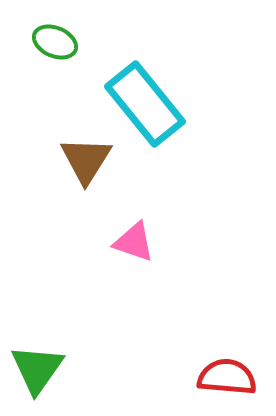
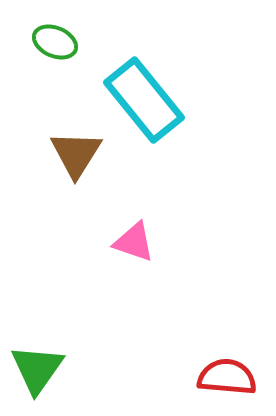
cyan rectangle: moved 1 px left, 4 px up
brown triangle: moved 10 px left, 6 px up
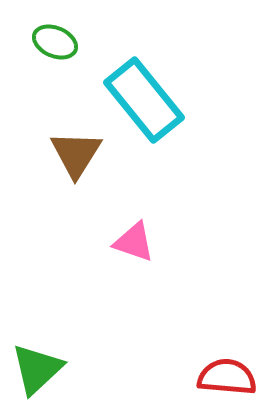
green triangle: rotated 12 degrees clockwise
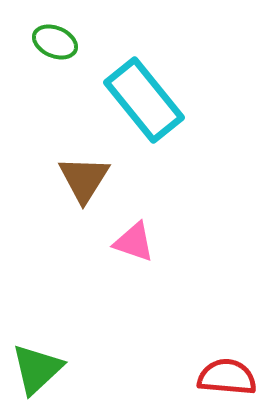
brown triangle: moved 8 px right, 25 px down
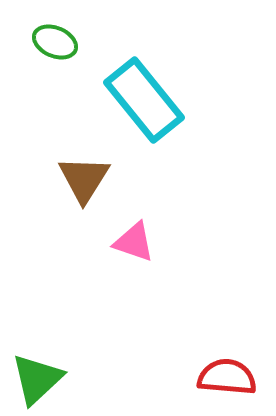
green triangle: moved 10 px down
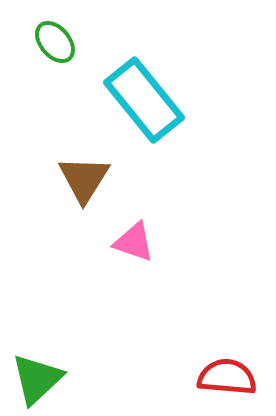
green ellipse: rotated 27 degrees clockwise
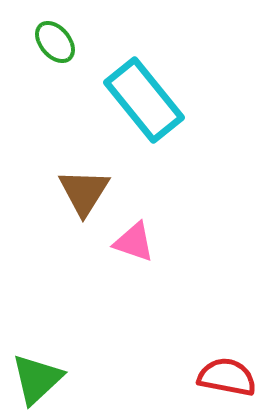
brown triangle: moved 13 px down
red semicircle: rotated 6 degrees clockwise
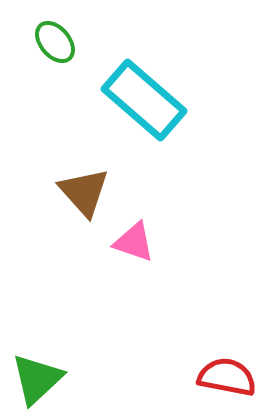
cyan rectangle: rotated 10 degrees counterclockwise
brown triangle: rotated 14 degrees counterclockwise
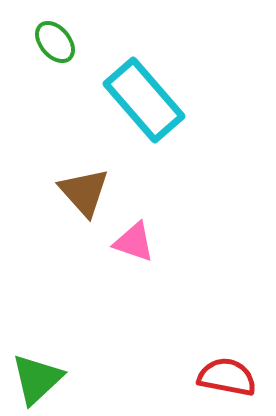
cyan rectangle: rotated 8 degrees clockwise
